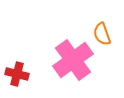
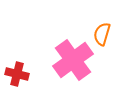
orange semicircle: rotated 35 degrees clockwise
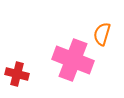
pink cross: rotated 33 degrees counterclockwise
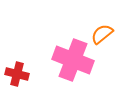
orange semicircle: rotated 35 degrees clockwise
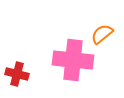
pink cross: rotated 15 degrees counterclockwise
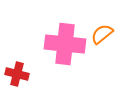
pink cross: moved 8 px left, 16 px up
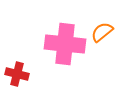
orange semicircle: moved 2 px up
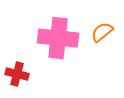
pink cross: moved 7 px left, 6 px up
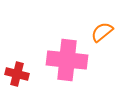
pink cross: moved 9 px right, 22 px down
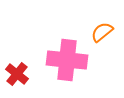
red cross: rotated 25 degrees clockwise
